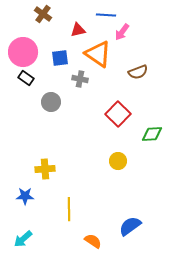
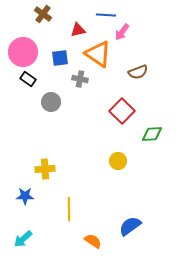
black rectangle: moved 2 px right, 1 px down
red square: moved 4 px right, 3 px up
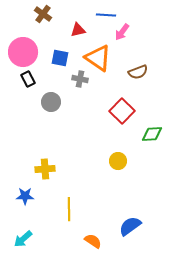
orange triangle: moved 4 px down
blue square: rotated 18 degrees clockwise
black rectangle: rotated 28 degrees clockwise
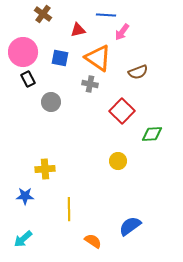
gray cross: moved 10 px right, 5 px down
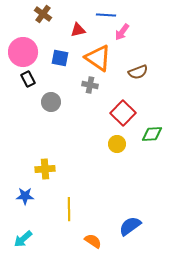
gray cross: moved 1 px down
red square: moved 1 px right, 2 px down
yellow circle: moved 1 px left, 17 px up
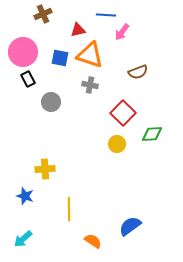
brown cross: rotated 30 degrees clockwise
orange triangle: moved 8 px left, 3 px up; rotated 16 degrees counterclockwise
blue star: rotated 18 degrees clockwise
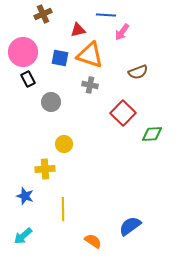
yellow circle: moved 53 px left
yellow line: moved 6 px left
cyan arrow: moved 3 px up
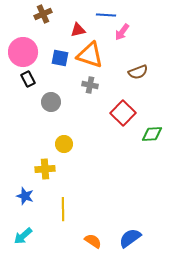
blue semicircle: moved 12 px down
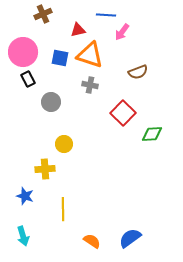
cyan arrow: rotated 66 degrees counterclockwise
orange semicircle: moved 1 px left
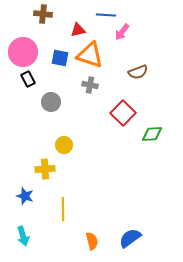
brown cross: rotated 30 degrees clockwise
yellow circle: moved 1 px down
orange semicircle: rotated 42 degrees clockwise
